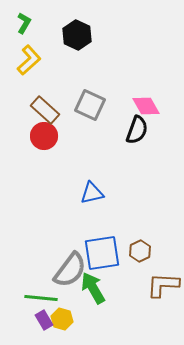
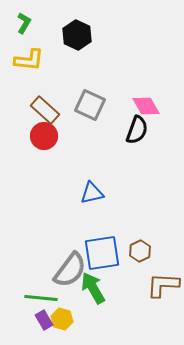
yellow L-shape: rotated 48 degrees clockwise
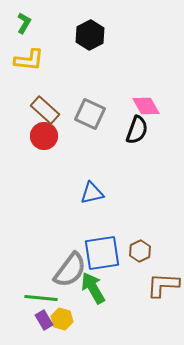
black hexagon: moved 13 px right; rotated 8 degrees clockwise
gray square: moved 9 px down
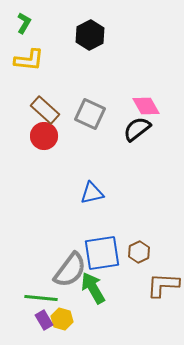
black semicircle: moved 1 px up; rotated 148 degrees counterclockwise
brown hexagon: moved 1 px left, 1 px down
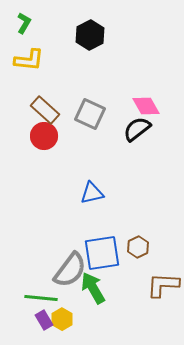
brown hexagon: moved 1 px left, 5 px up
yellow hexagon: rotated 15 degrees clockwise
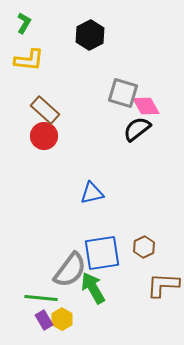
gray square: moved 33 px right, 21 px up; rotated 8 degrees counterclockwise
brown hexagon: moved 6 px right
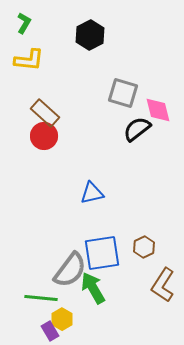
pink diamond: moved 12 px right, 4 px down; rotated 16 degrees clockwise
brown rectangle: moved 3 px down
brown L-shape: rotated 60 degrees counterclockwise
purple rectangle: moved 6 px right, 11 px down
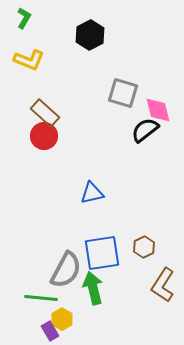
green L-shape: moved 5 px up
yellow L-shape: rotated 16 degrees clockwise
black semicircle: moved 8 px right, 1 px down
gray semicircle: moved 4 px left; rotated 9 degrees counterclockwise
green arrow: rotated 16 degrees clockwise
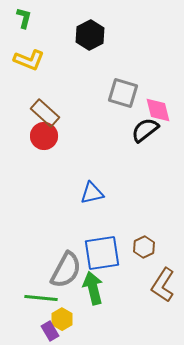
green L-shape: rotated 15 degrees counterclockwise
